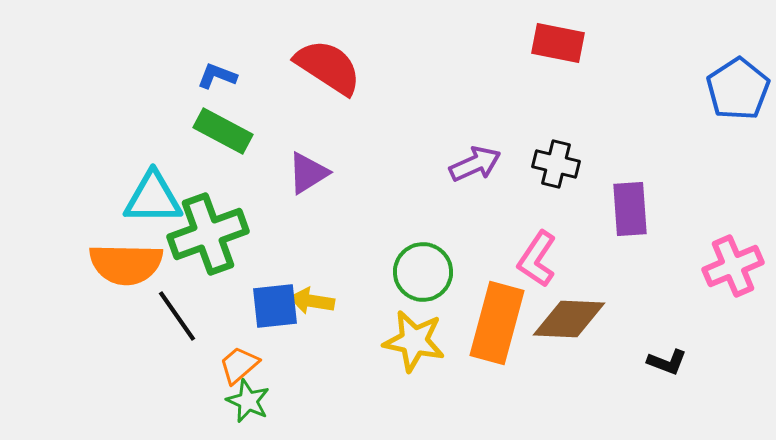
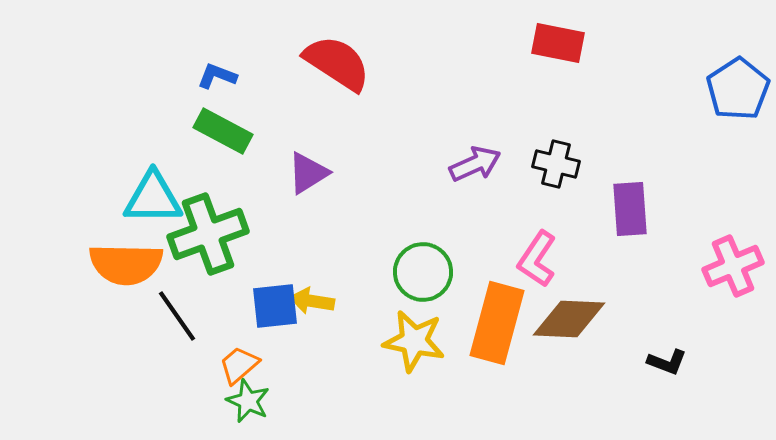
red semicircle: moved 9 px right, 4 px up
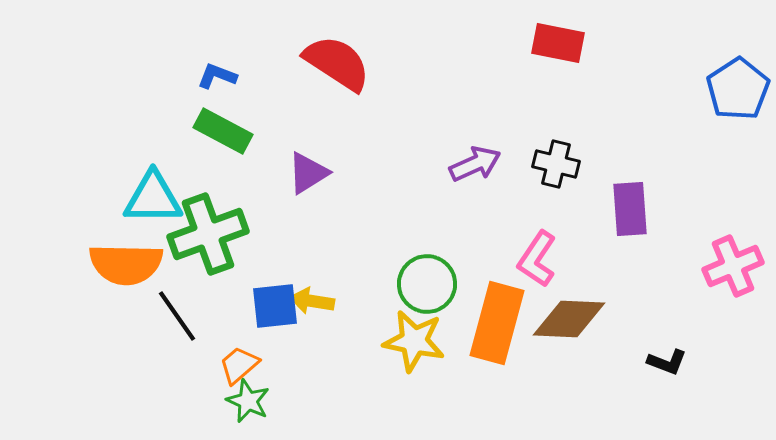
green circle: moved 4 px right, 12 px down
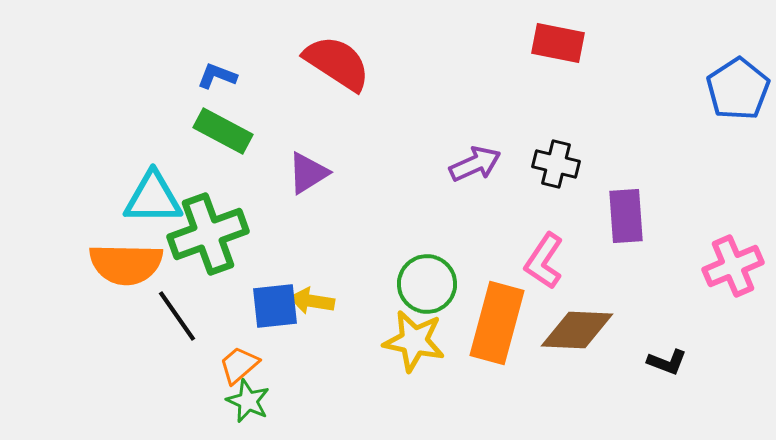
purple rectangle: moved 4 px left, 7 px down
pink L-shape: moved 7 px right, 2 px down
brown diamond: moved 8 px right, 11 px down
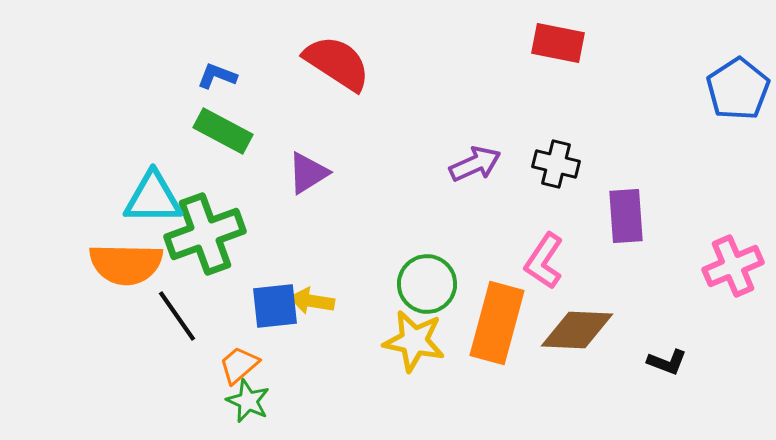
green cross: moved 3 px left
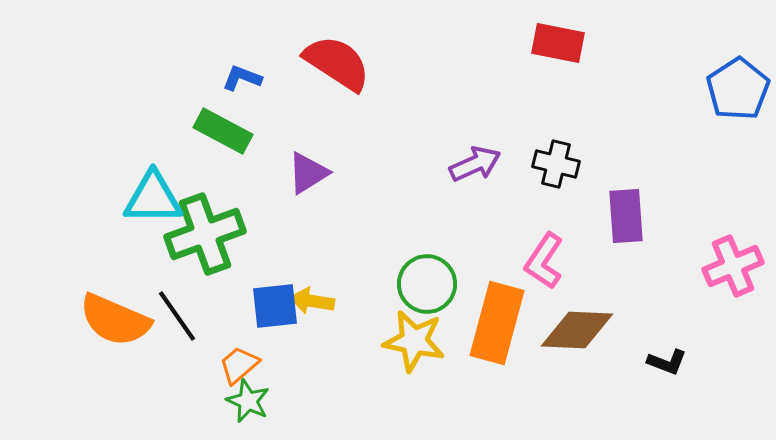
blue L-shape: moved 25 px right, 2 px down
orange semicircle: moved 11 px left, 56 px down; rotated 22 degrees clockwise
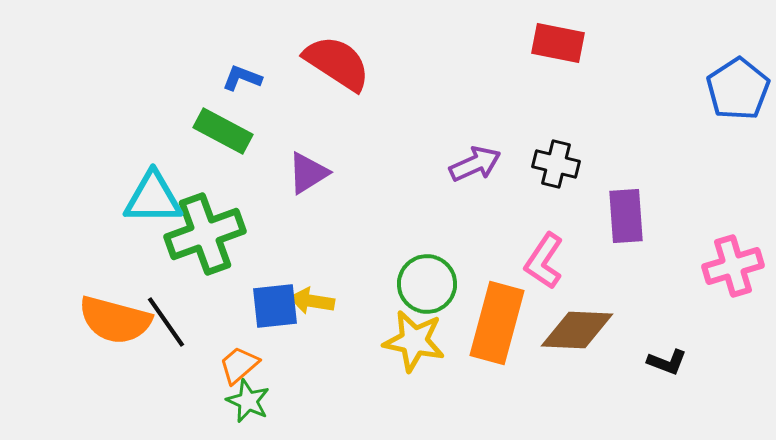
pink cross: rotated 6 degrees clockwise
black line: moved 11 px left, 6 px down
orange semicircle: rotated 8 degrees counterclockwise
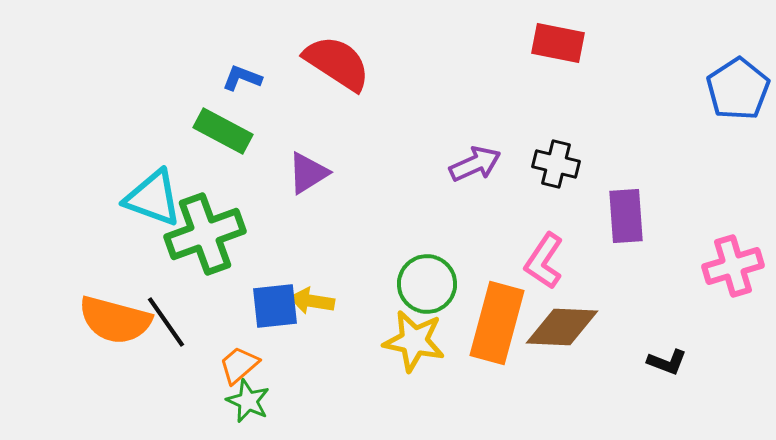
cyan triangle: rotated 20 degrees clockwise
brown diamond: moved 15 px left, 3 px up
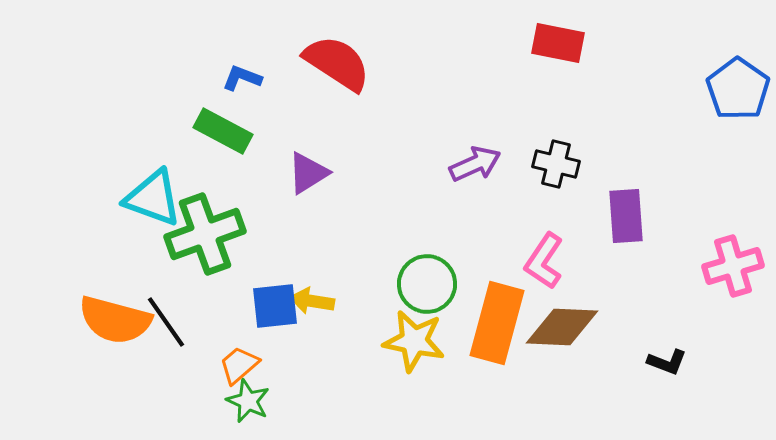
blue pentagon: rotated 4 degrees counterclockwise
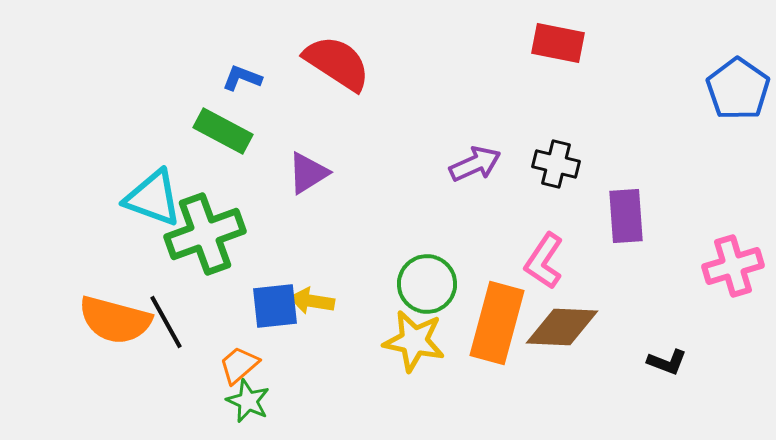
black line: rotated 6 degrees clockwise
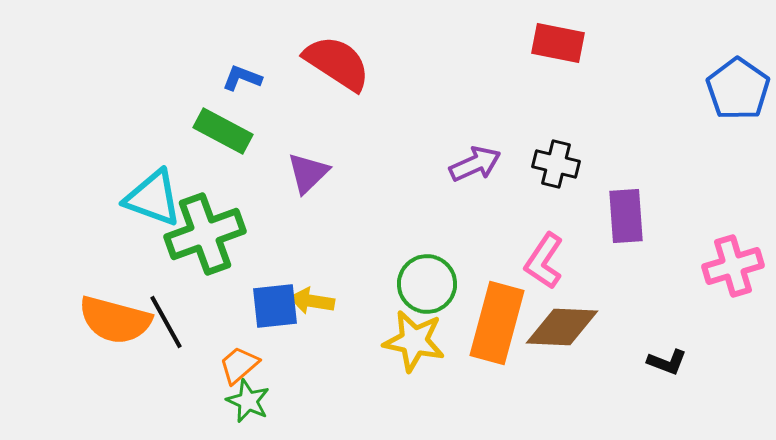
purple triangle: rotated 12 degrees counterclockwise
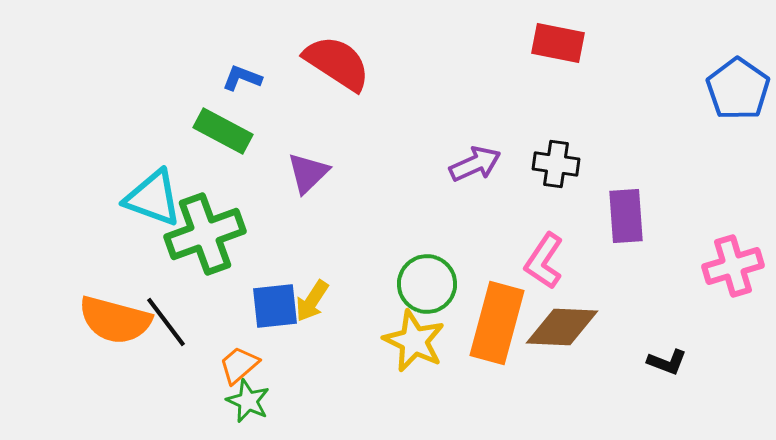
black cross: rotated 6 degrees counterclockwise
yellow arrow: rotated 66 degrees counterclockwise
black line: rotated 8 degrees counterclockwise
yellow star: rotated 14 degrees clockwise
